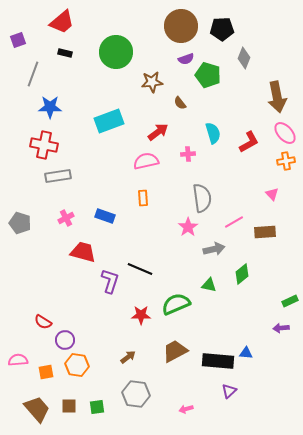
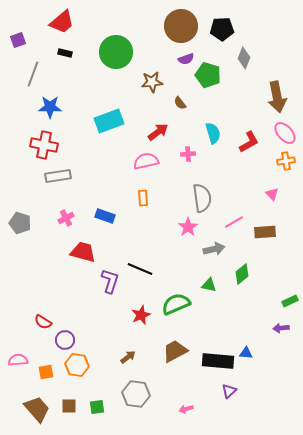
red star at (141, 315): rotated 24 degrees counterclockwise
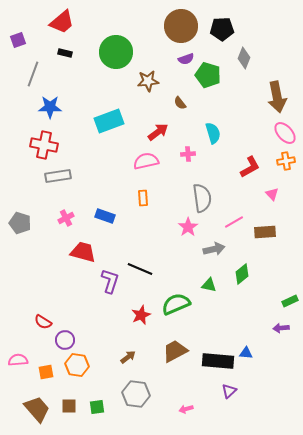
brown star at (152, 82): moved 4 px left, 1 px up
red L-shape at (249, 142): moved 1 px right, 25 px down
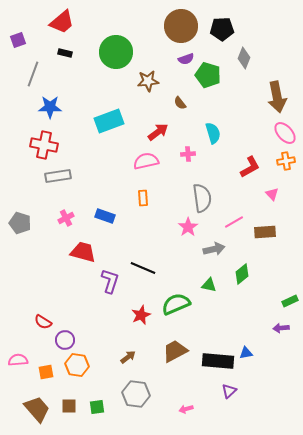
black line at (140, 269): moved 3 px right, 1 px up
blue triangle at (246, 353): rotated 16 degrees counterclockwise
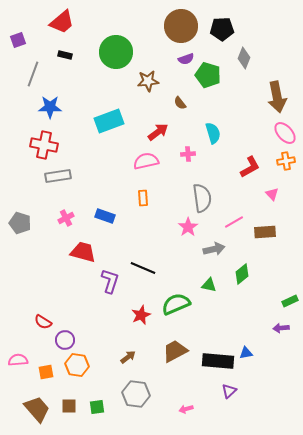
black rectangle at (65, 53): moved 2 px down
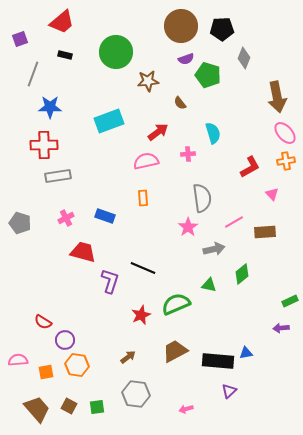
purple square at (18, 40): moved 2 px right, 1 px up
red cross at (44, 145): rotated 12 degrees counterclockwise
brown square at (69, 406): rotated 28 degrees clockwise
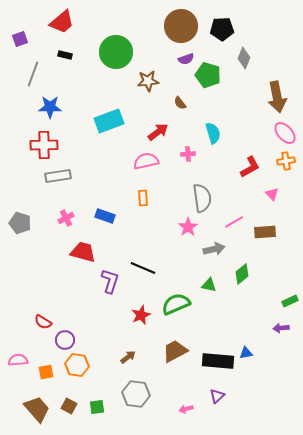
purple triangle at (229, 391): moved 12 px left, 5 px down
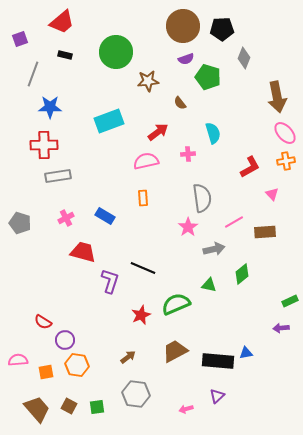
brown circle at (181, 26): moved 2 px right
green pentagon at (208, 75): moved 2 px down
blue rectangle at (105, 216): rotated 12 degrees clockwise
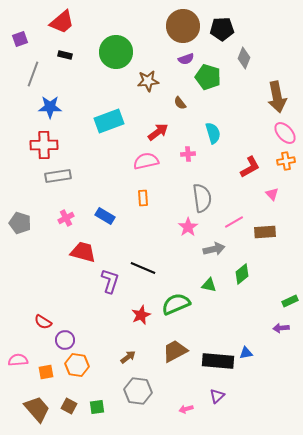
gray hexagon at (136, 394): moved 2 px right, 3 px up
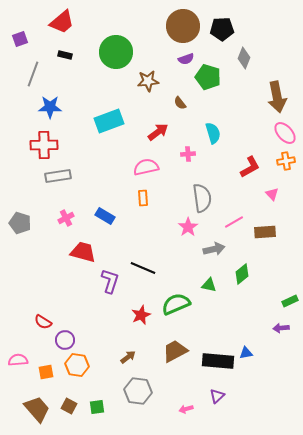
pink semicircle at (146, 161): moved 6 px down
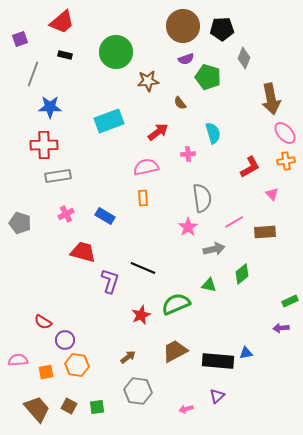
brown arrow at (277, 97): moved 6 px left, 2 px down
pink cross at (66, 218): moved 4 px up
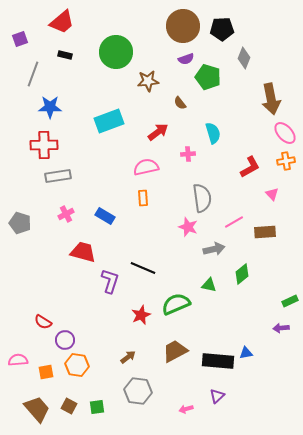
pink star at (188, 227): rotated 18 degrees counterclockwise
